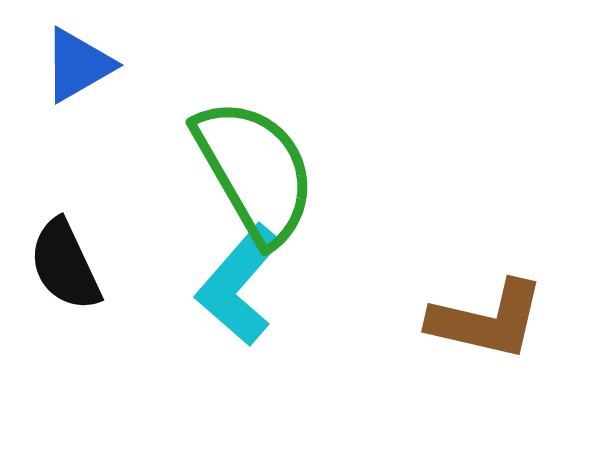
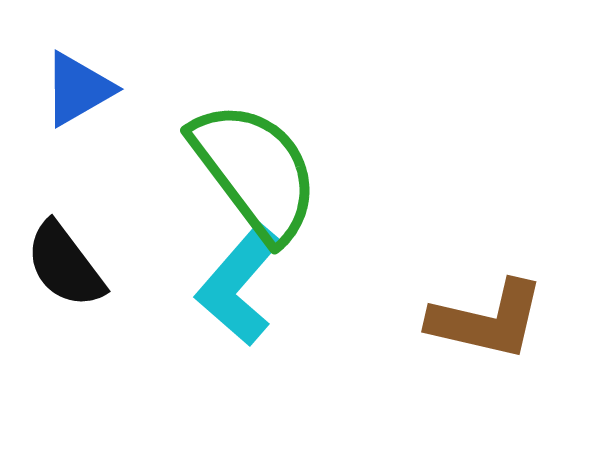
blue triangle: moved 24 px down
green semicircle: rotated 7 degrees counterclockwise
black semicircle: rotated 12 degrees counterclockwise
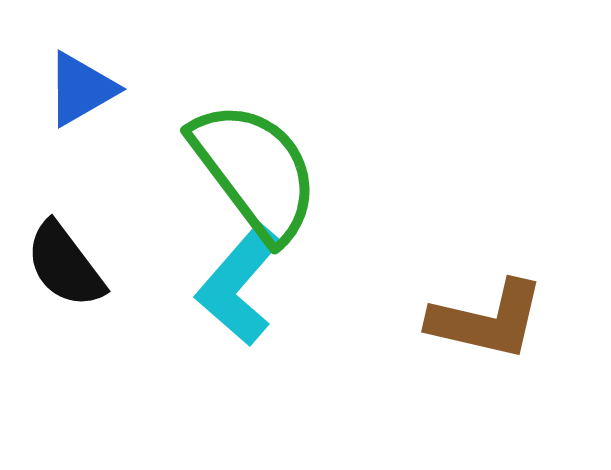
blue triangle: moved 3 px right
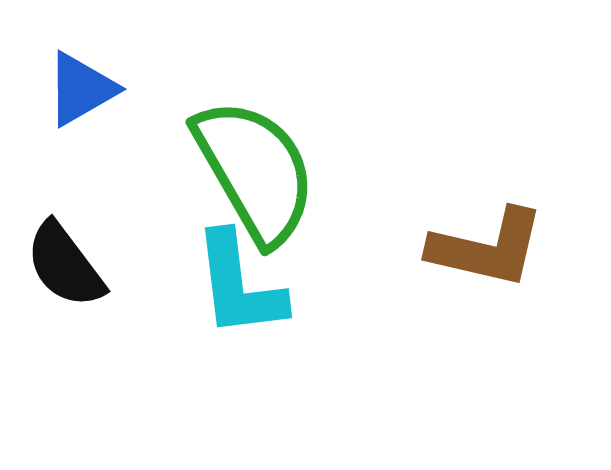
green semicircle: rotated 7 degrees clockwise
cyan L-shape: rotated 48 degrees counterclockwise
brown L-shape: moved 72 px up
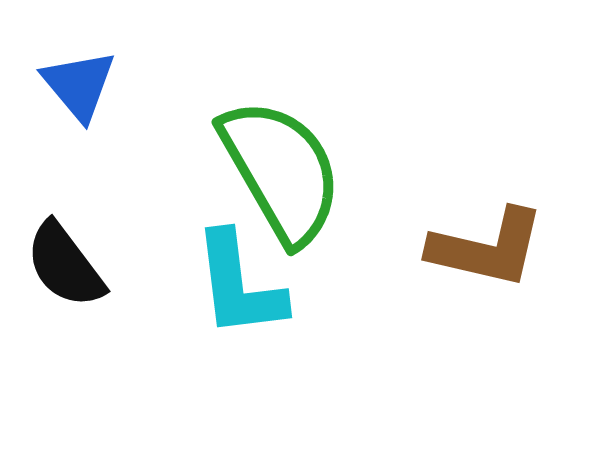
blue triangle: moved 2 px left, 4 px up; rotated 40 degrees counterclockwise
green semicircle: moved 26 px right
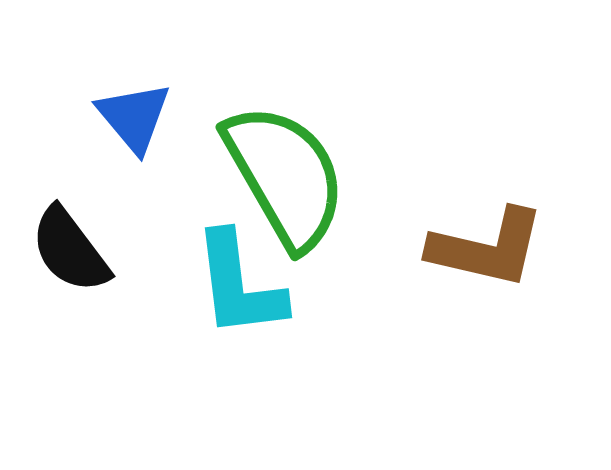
blue triangle: moved 55 px right, 32 px down
green semicircle: moved 4 px right, 5 px down
black semicircle: moved 5 px right, 15 px up
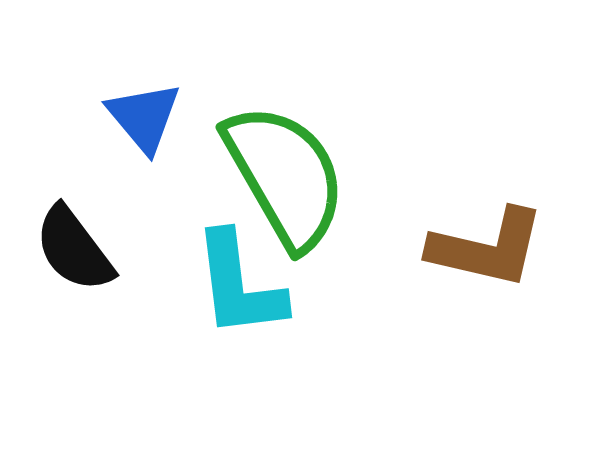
blue triangle: moved 10 px right
black semicircle: moved 4 px right, 1 px up
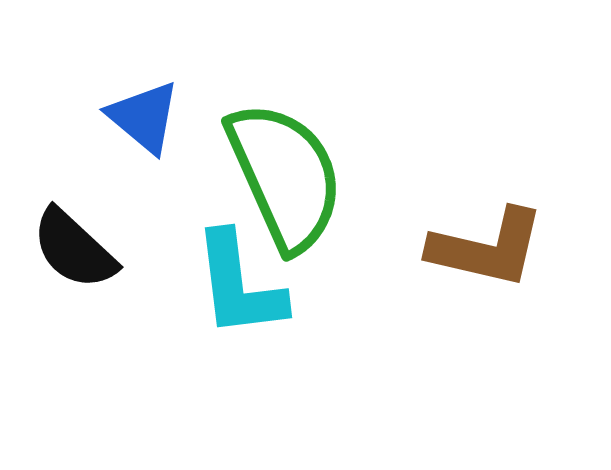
blue triangle: rotated 10 degrees counterclockwise
green semicircle: rotated 6 degrees clockwise
black semicircle: rotated 10 degrees counterclockwise
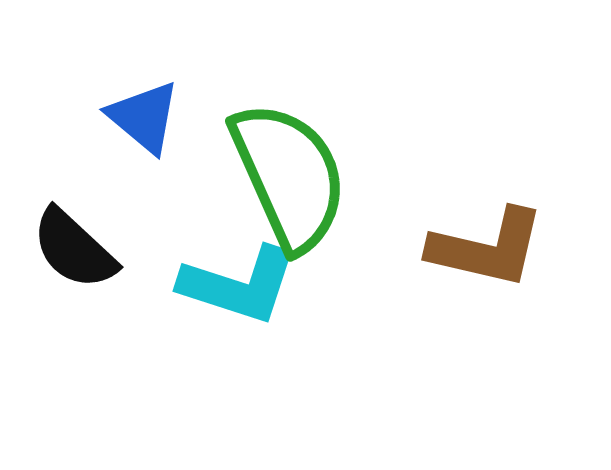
green semicircle: moved 4 px right
cyan L-shape: rotated 65 degrees counterclockwise
